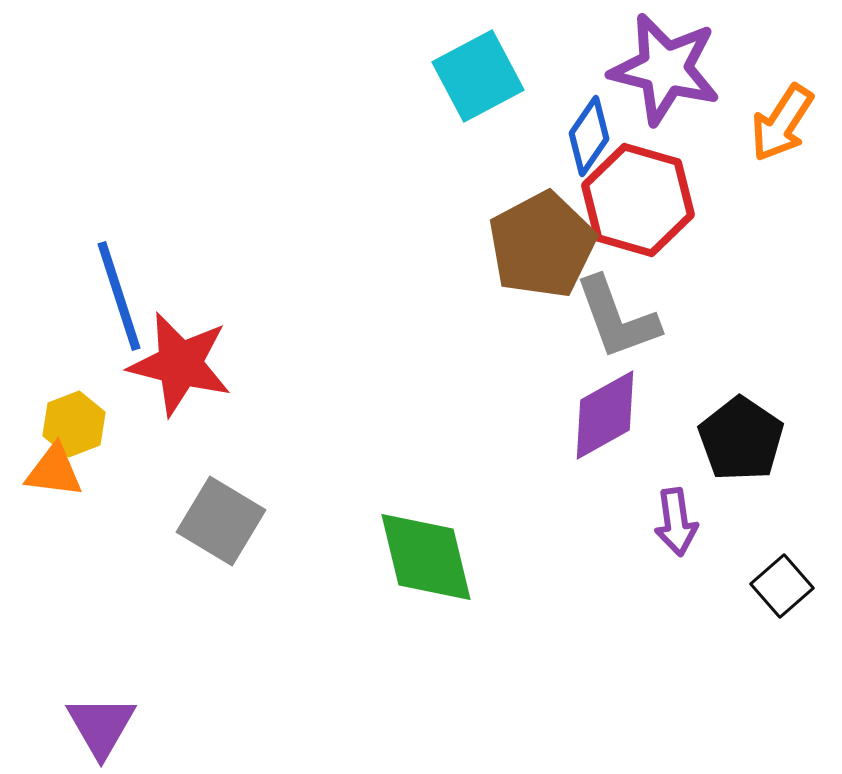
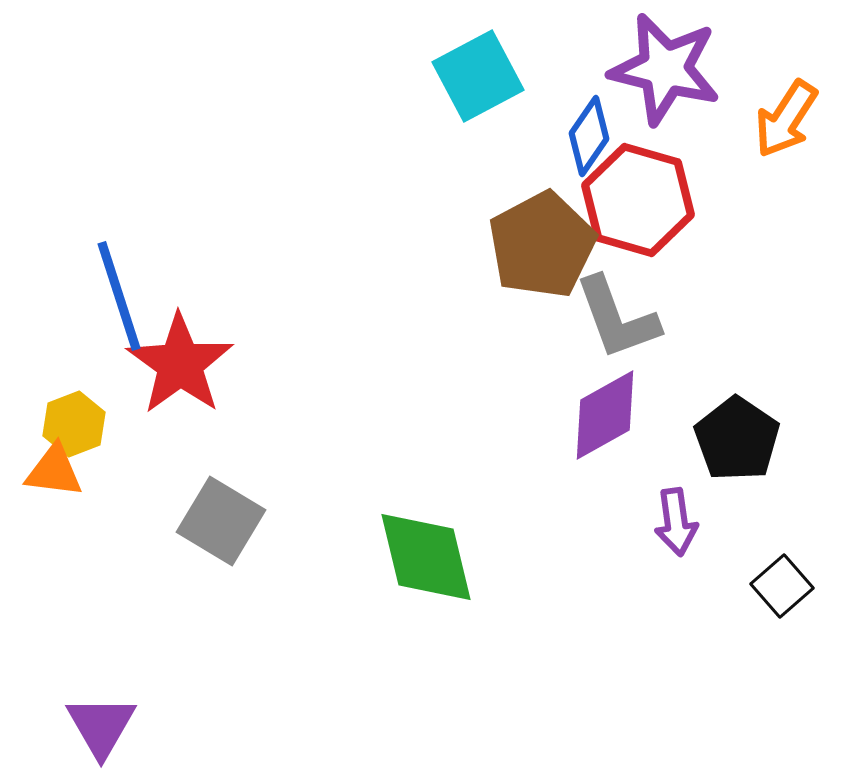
orange arrow: moved 4 px right, 4 px up
red star: rotated 22 degrees clockwise
black pentagon: moved 4 px left
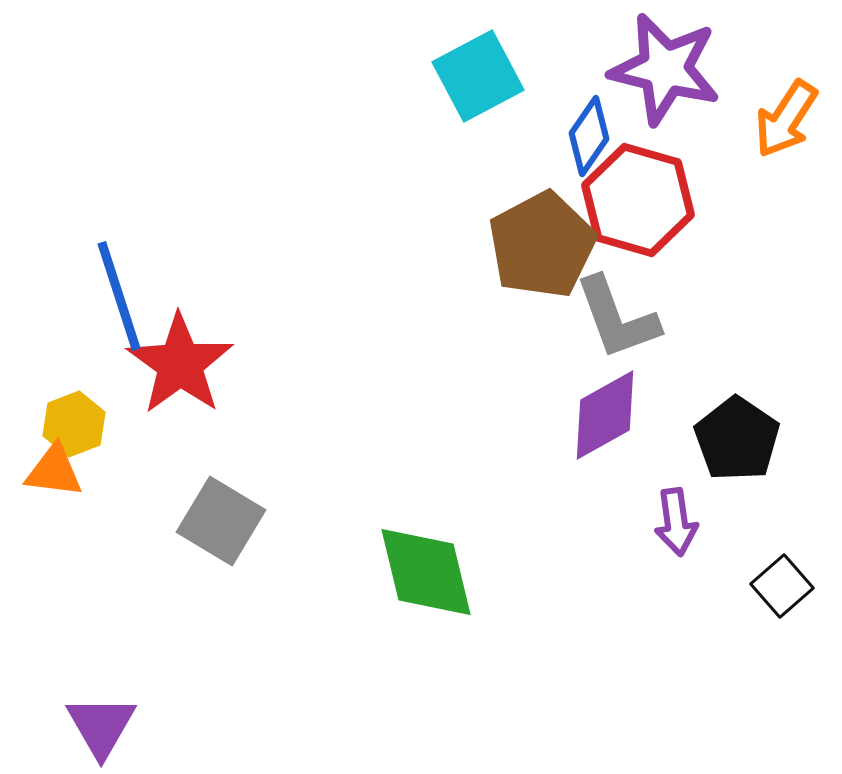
green diamond: moved 15 px down
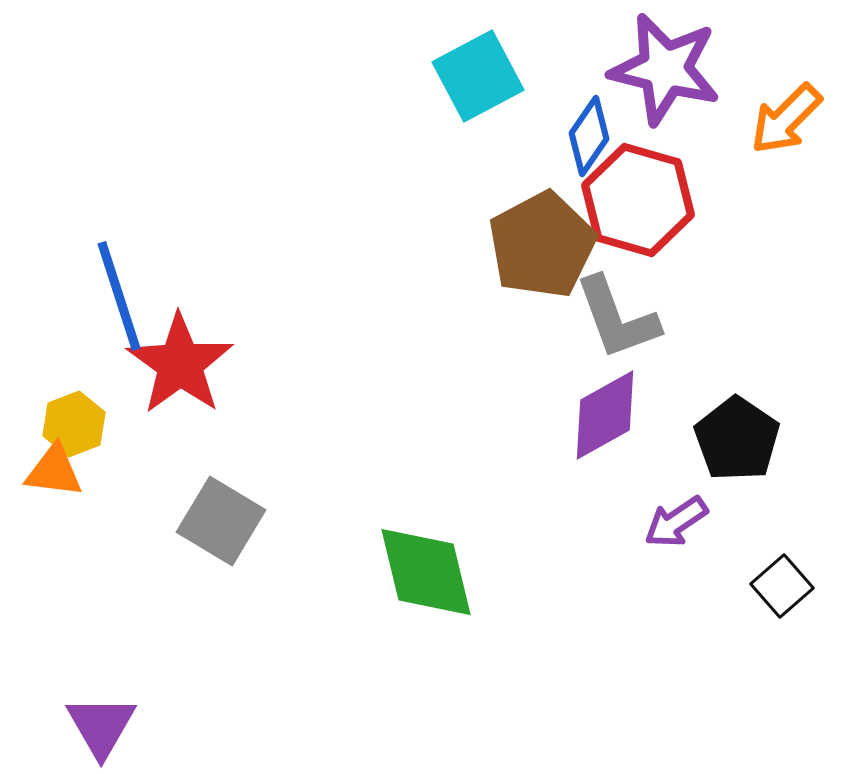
orange arrow: rotated 12 degrees clockwise
purple arrow: rotated 64 degrees clockwise
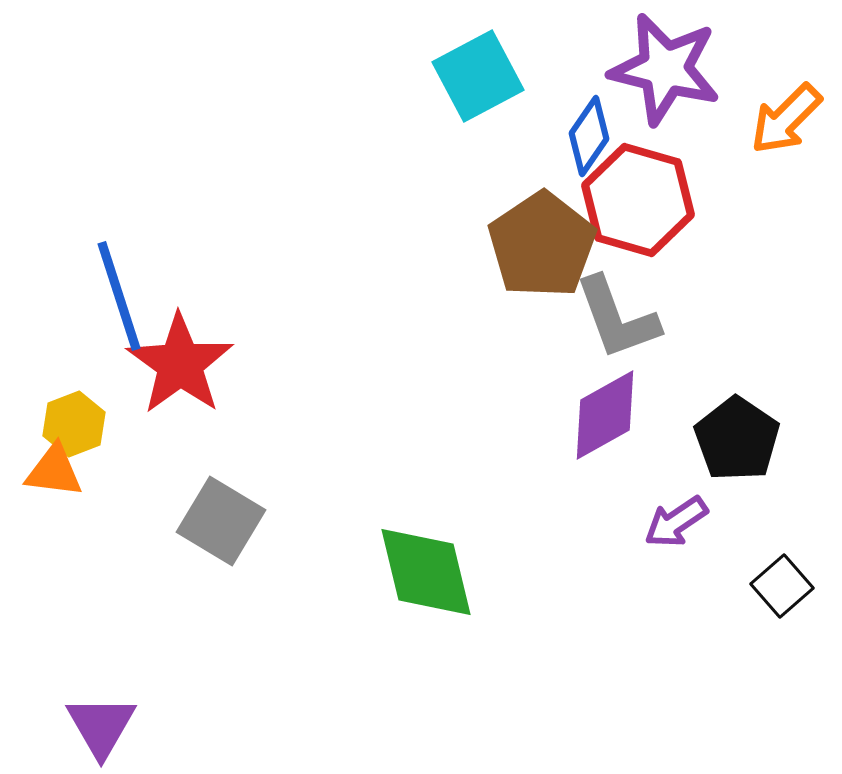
brown pentagon: rotated 6 degrees counterclockwise
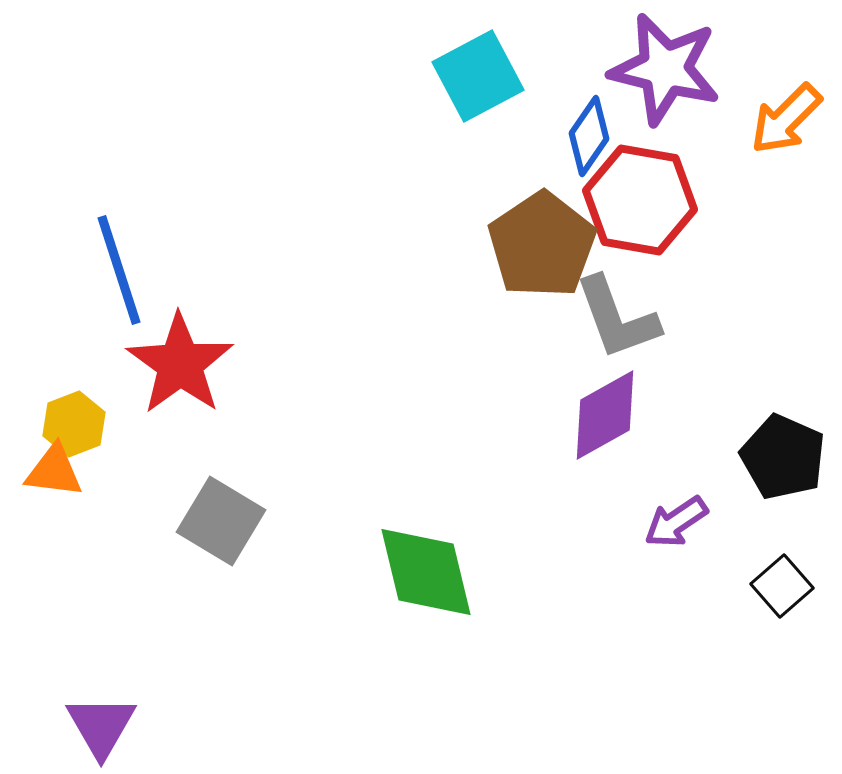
red hexagon: moved 2 px right; rotated 6 degrees counterclockwise
blue line: moved 26 px up
black pentagon: moved 46 px right, 18 px down; rotated 10 degrees counterclockwise
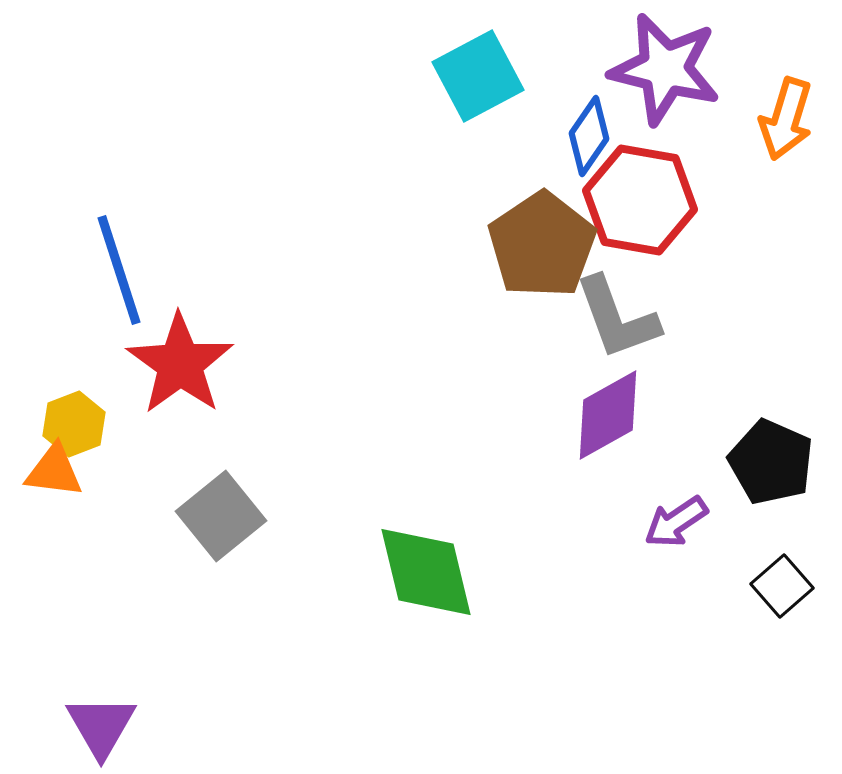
orange arrow: rotated 28 degrees counterclockwise
purple diamond: moved 3 px right
black pentagon: moved 12 px left, 5 px down
gray square: moved 5 px up; rotated 20 degrees clockwise
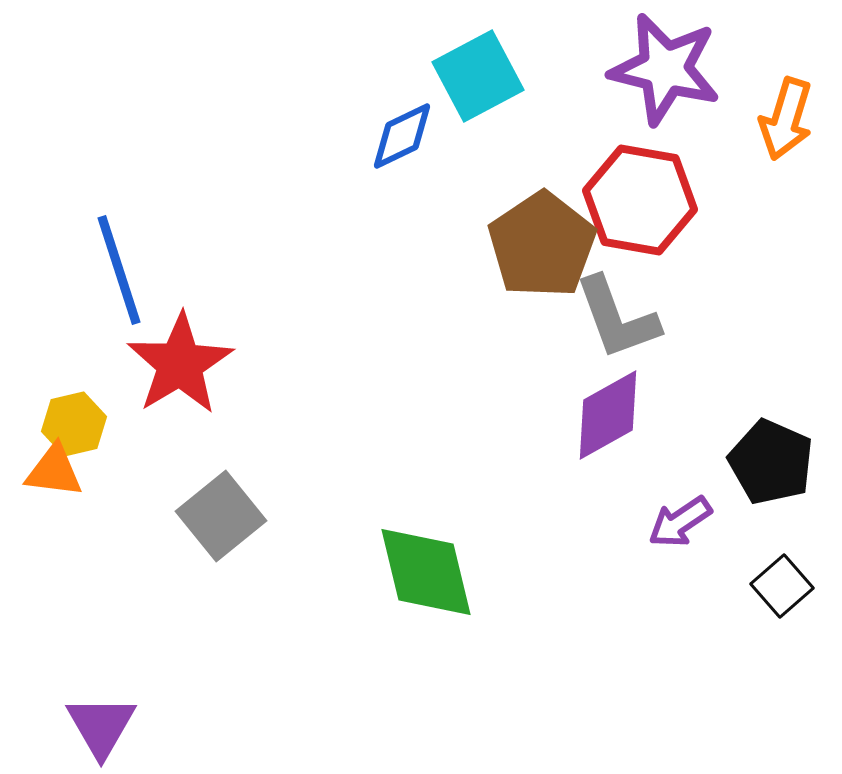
blue diamond: moved 187 px left; rotated 30 degrees clockwise
red star: rotated 5 degrees clockwise
yellow hexagon: rotated 8 degrees clockwise
purple arrow: moved 4 px right
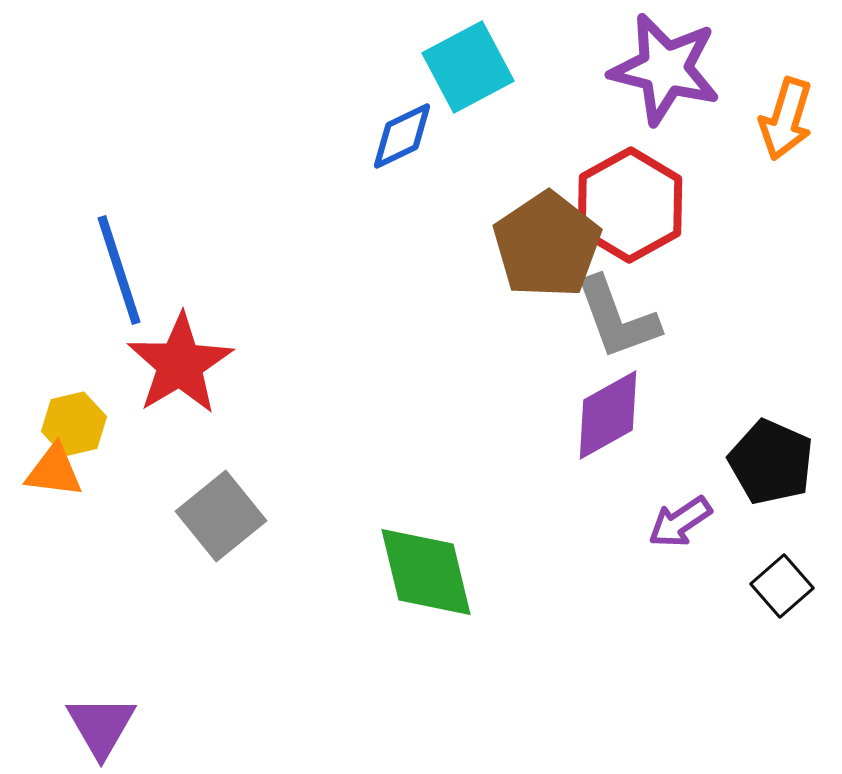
cyan square: moved 10 px left, 9 px up
red hexagon: moved 10 px left, 5 px down; rotated 21 degrees clockwise
brown pentagon: moved 5 px right
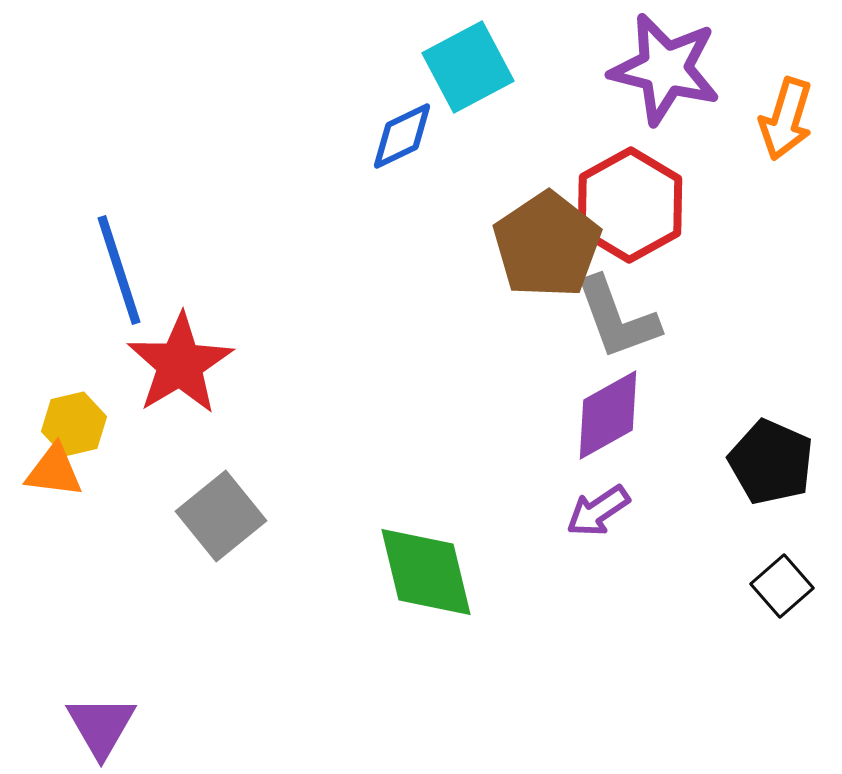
purple arrow: moved 82 px left, 11 px up
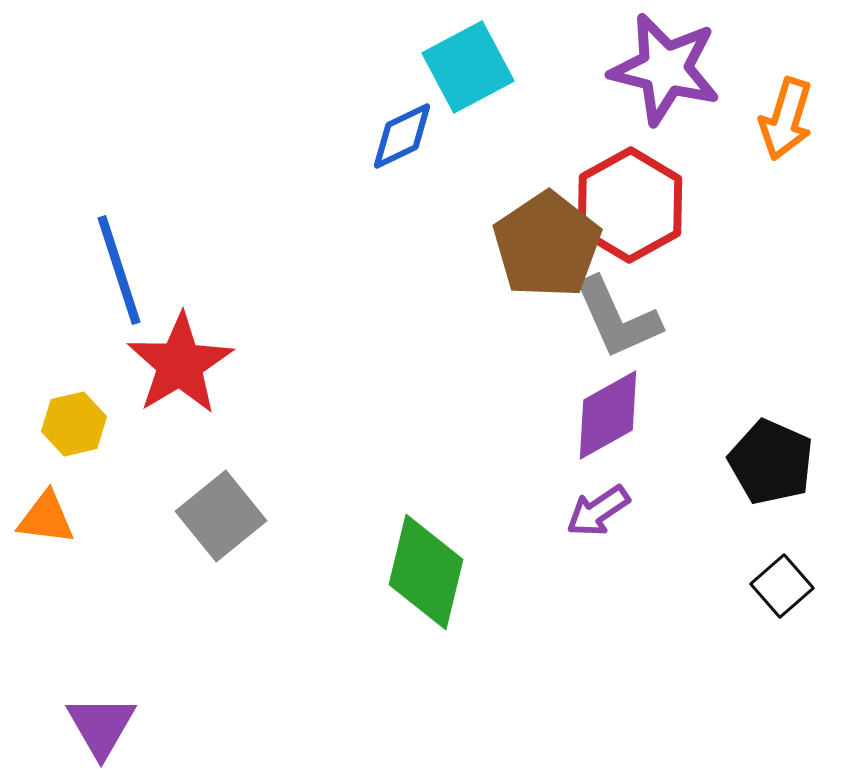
gray L-shape: rotated 4 degrees counterclockwise
orange triangle: moved 8 px left, 47 px down
green diamond: rotated 27 degrees clockwise
